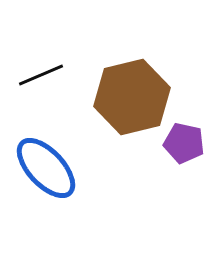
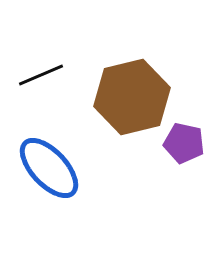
blue ellipse: moved 3 px right
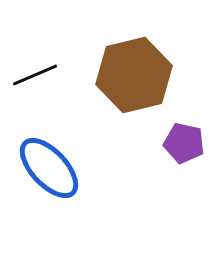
black line: moved 6 px left
brown hexagon: moved 2 px right, 22 px up
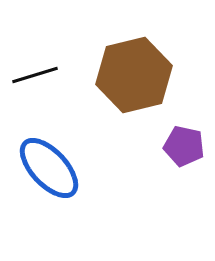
black line: rotated 6 degrees clockwise
purple pentagon: moved 3 px down
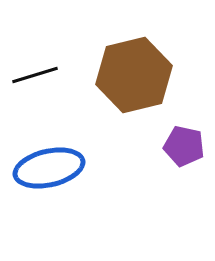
blue ellipse: rotated 60 degrees counterclockwise
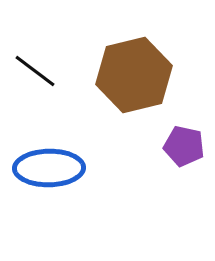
black line: moved 4 px up; rotated 54 degrees clockwise
blue ellipse: rotated 12 degrees clockwise
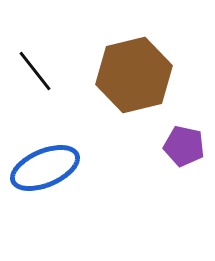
black line: rotated 15 degrees clockwise
blue ellipse: moved 4 px left; rotated 22 degrees counterclockwise
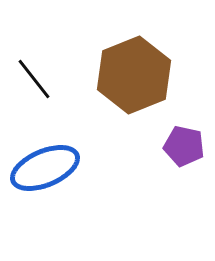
black line: moved 1 px left, 8 px down
brown hexagon: rotated 8 degrees counterclockwise
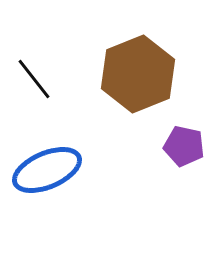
brown hexagon: moved 4 px right, 1 px up
blue ellipse: moved 2 px right, 2 px down
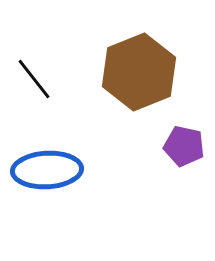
brown hexagon: moved 1 px right, 2 px up
blue ellipse: rotated 20 degrees clockwise
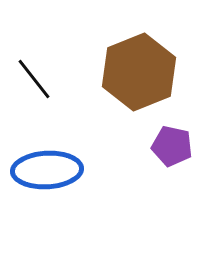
purple pentagon: moved 12 px left
